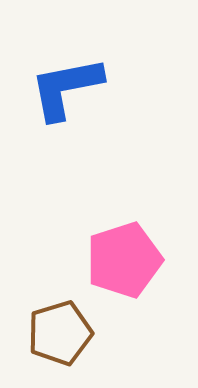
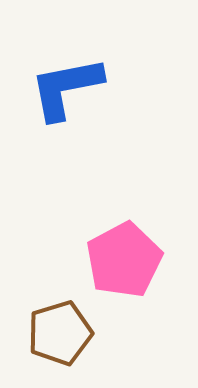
pink pentagon: rotated 10 degrees counterclockwise
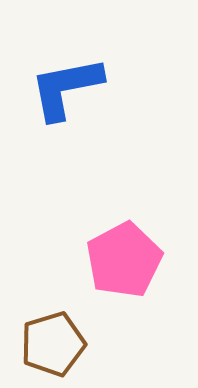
brown pentagon: moved 7 px left, 11 px down
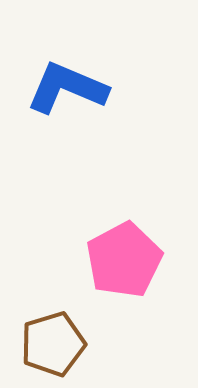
blue L-shape: moved 1 px right; rotated 34 degrees clockwise
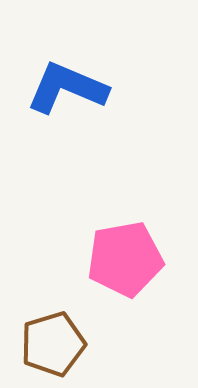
pink pentagon: moved 1 px right, 1 px up; rotated 18 degrees clockwise
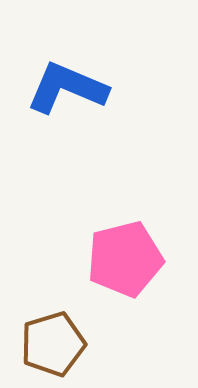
pink pentagon: rotated 4 degrees counterclockwise
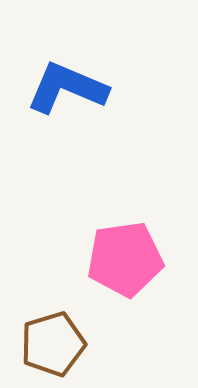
pink pentagon: rotated 6 degrees clockwise
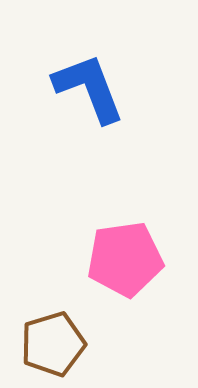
blue L-shape: moved 22 px right; rotated 46 degrees clockwise
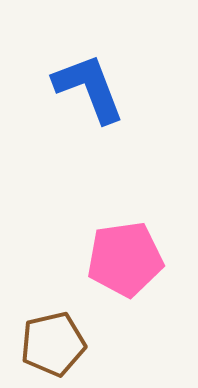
brown pentagon: rotated 4 degrees clockwise
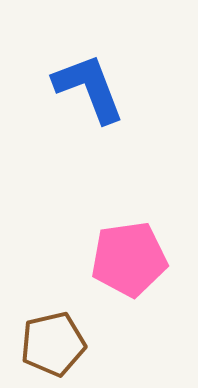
pink pentagon: moved 4 px right
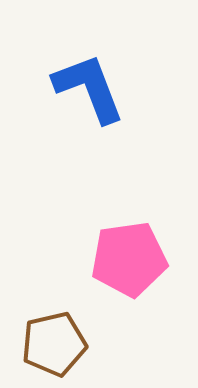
brown pentagon: moved 1 px right
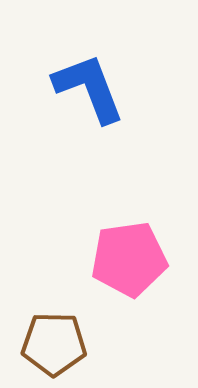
brown pentagon: rotated 14 degrees clockwise
